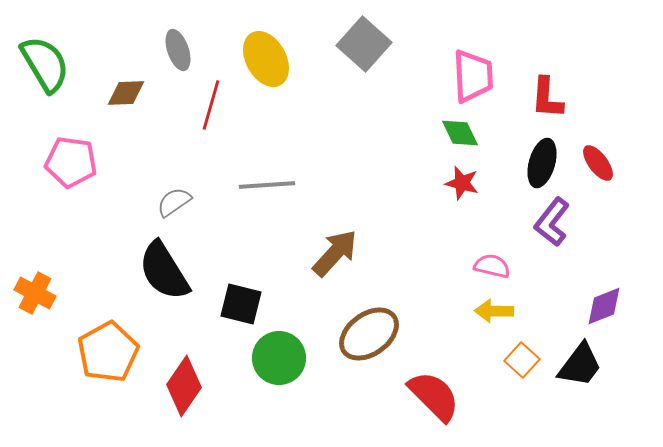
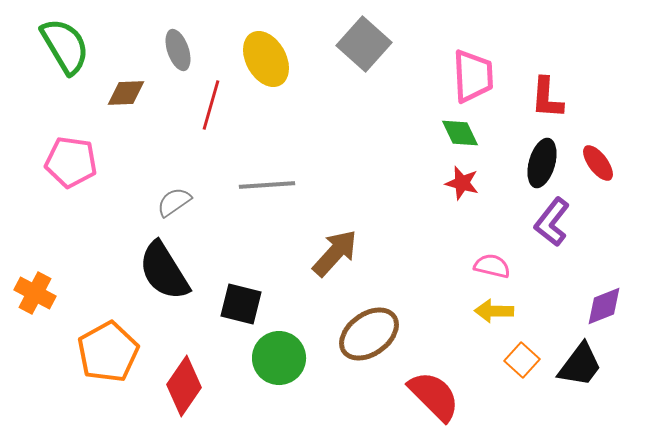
green semicircle: moved 20 px right, 18 px up
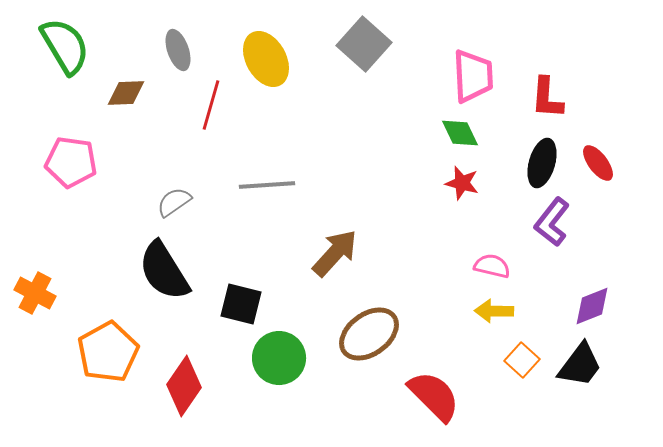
purple diamond: moved 12 px left
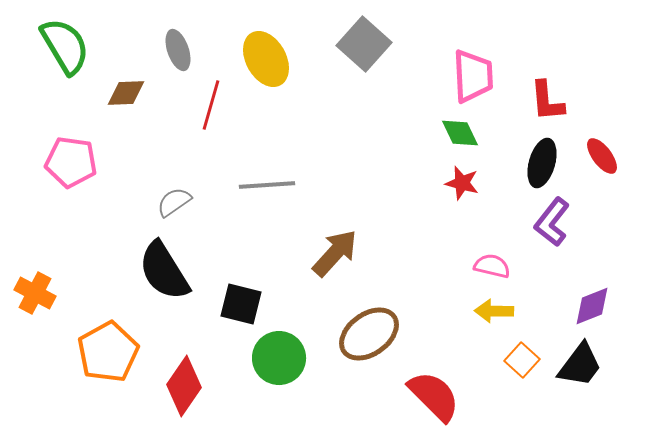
red L-shape: moved 3 px down; rotated 9 degrees counterclockwise
red ellipse: moved 4 px right, 7 px up
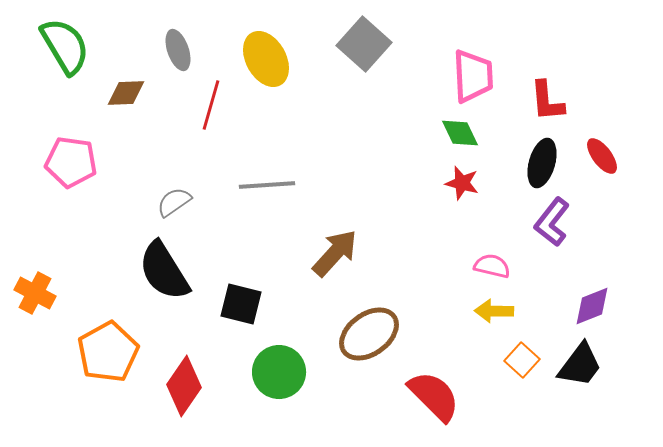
green circle: moved 14 px down
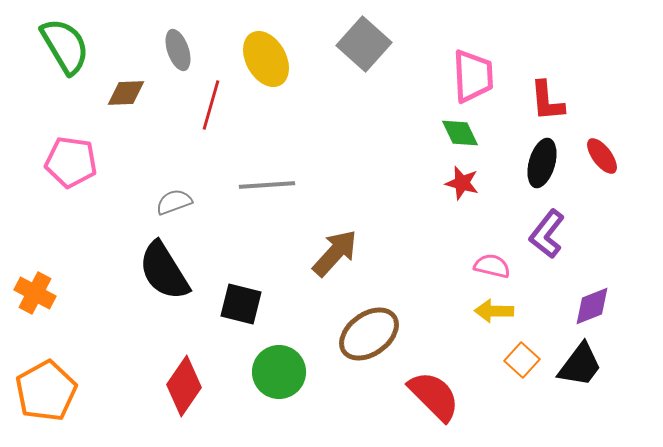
gray semicircle: rotated 15 degrees clockwise
purple L-shape: moved 5 px left, 12 px down
orange pentagon: moved 62 px left, 39 px down
